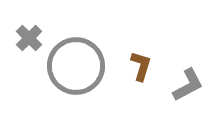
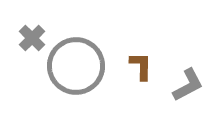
gray cross: moved 3 px right
brown L-shape: rotated 16 degrees counterclockwise
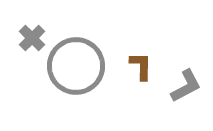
gray L-shape: moved 2 px left, 1 px down
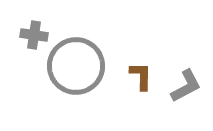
gray cross: moved 2 px right, 3 px up; rotated 36 degrees counterclockwise
brown L-shape: moved 10 px down
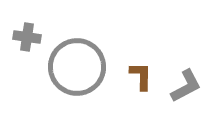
gray cross: moved 7 px left, 2 px down
gray circle: moved 1 px right, 1 px down
